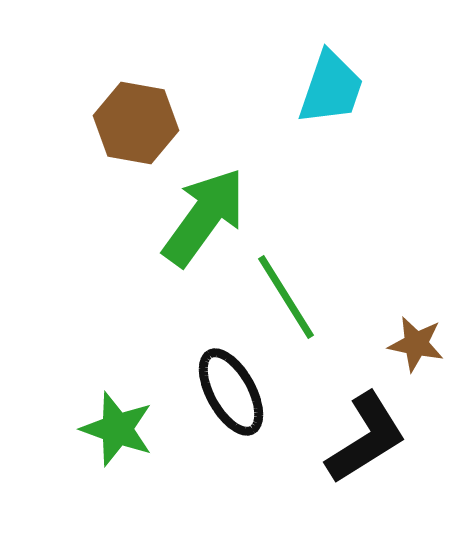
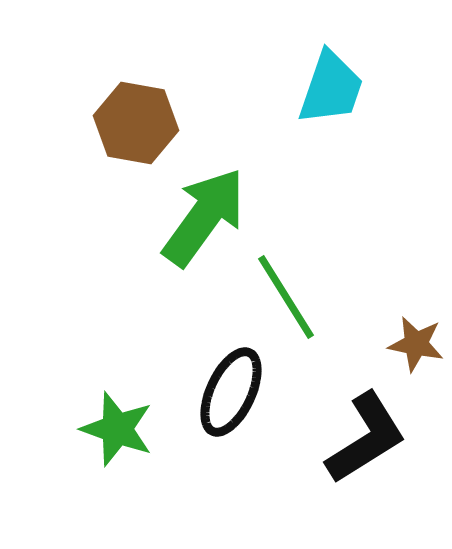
black ellipse: rotated 54 degrees clockwise
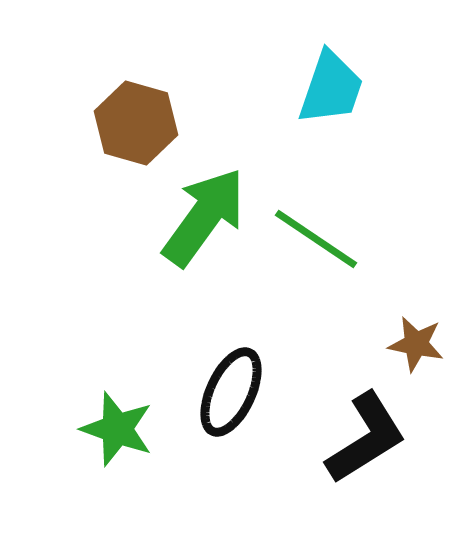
brown hexagon: rotated 6 degrees clockwise
green line: moved 30 px right, 58 px up; rotated 24 degrees counterclockwise
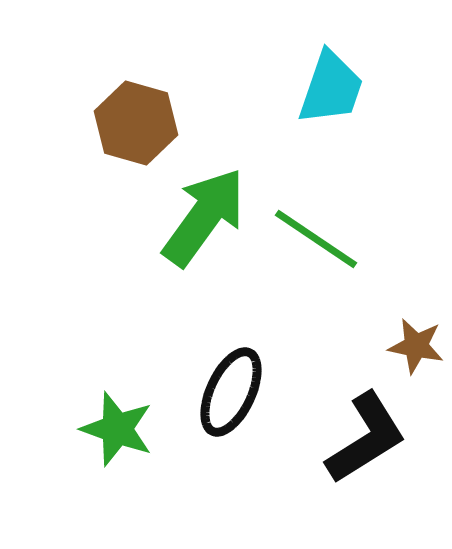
brown star: moved 2 px down
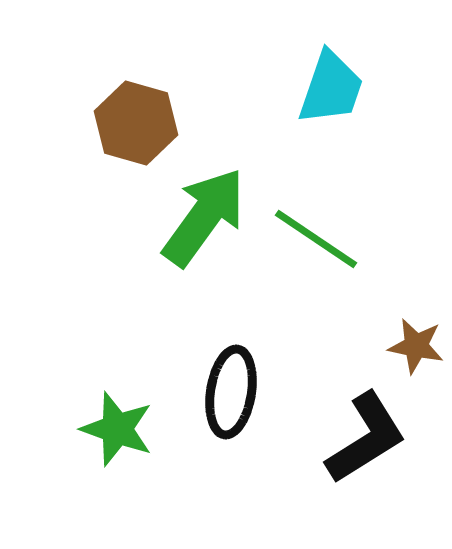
black ellipse: rotated 16 degrees counterclockwise
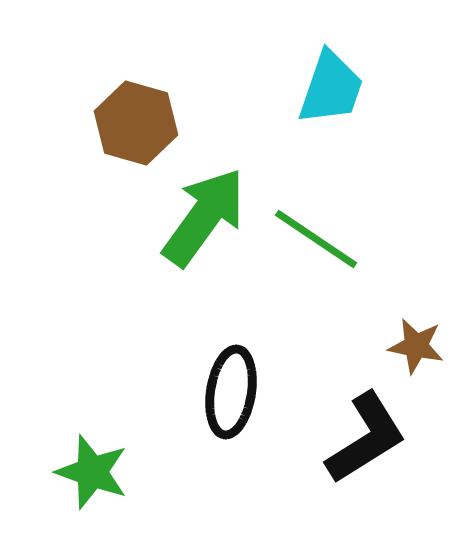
green star: moved 25 px left, 43 px down
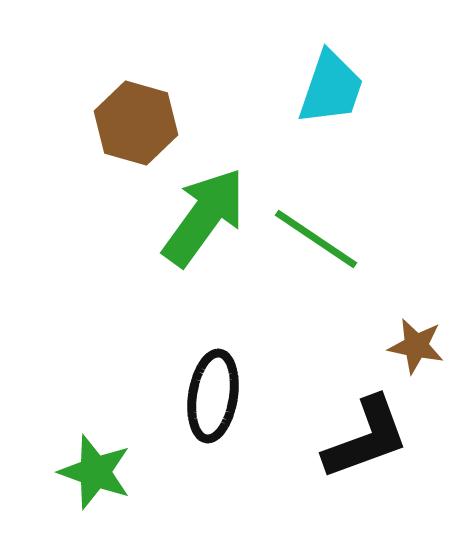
black ellipse: moved 18 px left, 4 px down
black L-shape: rotated 12 degrees clockwise
green star: moved 3 px right
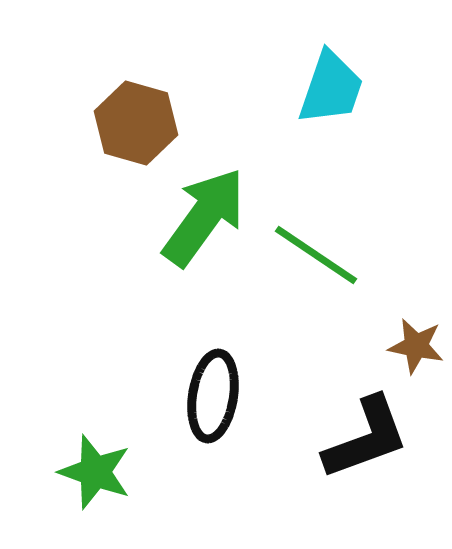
green line: moved 16 px down
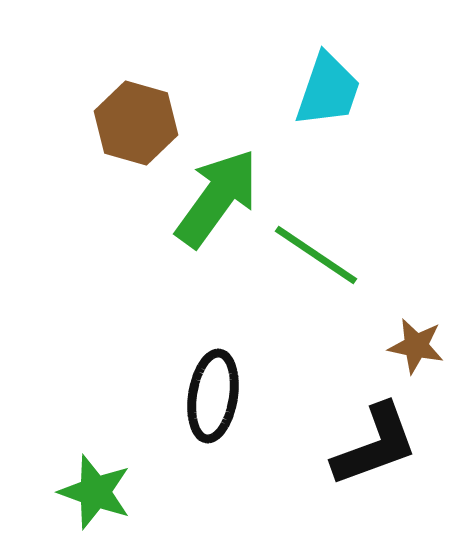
cyan trapezoid: moved 3 px left, 2 px down
green arrow: moved 13 px right, 19 px up
black L-shape: moved 9 px right, 7 px down
green star: moved 20 px down
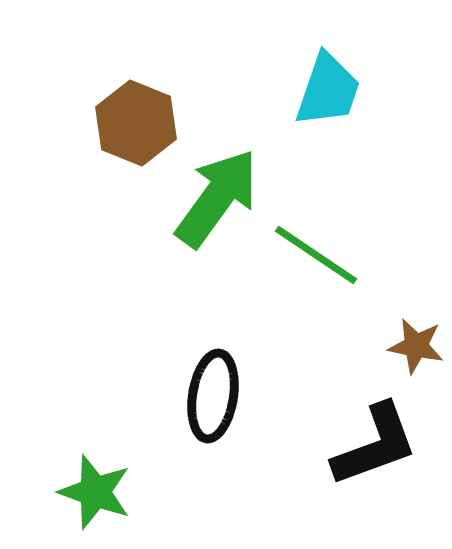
brown hexagon: rotated 6 degrees clockwise
